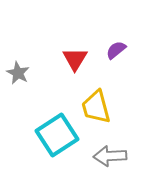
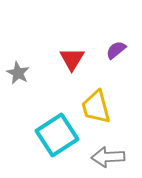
red triangle: moved 3 px left
gray arrow: moved 2 px left, 1 px down
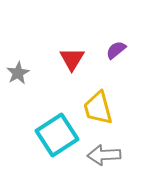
gray star: rotated 15 degrees clockwise
yellow trapezoid: moved 2 px right, 1 px down
gray arrow: moved 4 px left, 2 px up
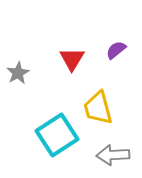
gray arrow: moved 9 px right
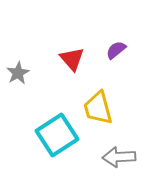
red triangle: rotated 12 degrees counterclockwise
gray arrow: moved 6 px right, 2 px down
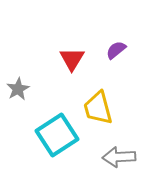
red triangle: rotated 12 degrees clockwise
gray star: moved 16 px down
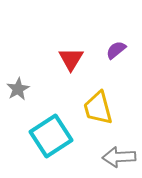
red triangle: moved 1 px left
cyan square: moved 6 px left, 1 px down
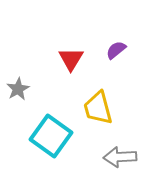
cyan square: rotated 21 degrees counterclockwise
gray arrow: moved 1 px right
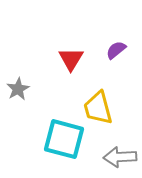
cyan square: moved 13 px right, 3 px down; rotated 21 degrees counterclockwise
